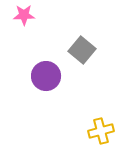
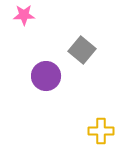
yellow cross: rotated 15 degrees clockwise
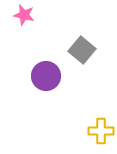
pink star: rotated 15 degrees clockwise
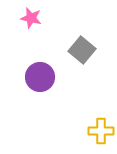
pink star: moved 7 px right, 3 px down
purple circle: moved 6 px left, 1 px down
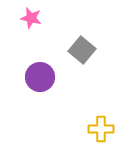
yellow cross: moved 2 px up
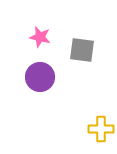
pink star: moved 9 px right, 19 px down
gray square: rotated 32 degrees counterclockwise
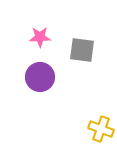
pink star: rotated 15 degrees counterclockwise
yellow cross: rotated 20 degrees clockwise
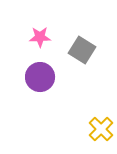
gray square: rotated 24 degrees clockwise
yellow cross: rotated 25 degrees clockwise
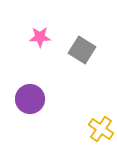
purple circle: moved 10 px left, 22 px down
yellow cross: rotated 10 degrees counterclockwise
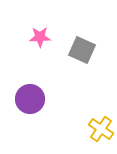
gray square: rotated 8 degrees counterclockwise
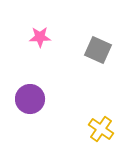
gray square: moved 16 px right
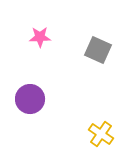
yellow cross: moved 5 px down
